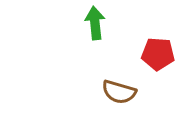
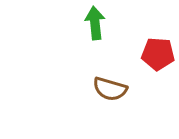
brown semicircle: moved 9 px left, 3 px up
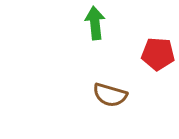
brown semicircle: moved 6 px down
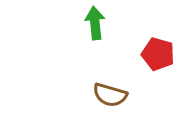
red pentagon: rotated 12 degrees clockwise
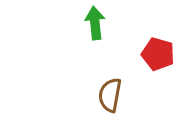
brown semicircle: rotated 84 degrees clockwise
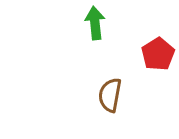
red pentagon: rotated 24 degrees clockwise
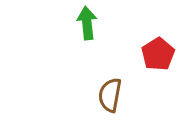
green arrow: moved 8 px left
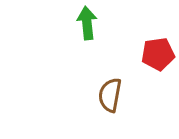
red pentagon: rotated 24 degrees clockwise
